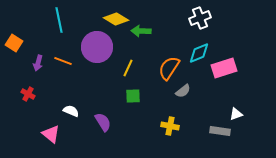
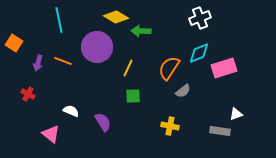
yellow diamond: moved 2 px up
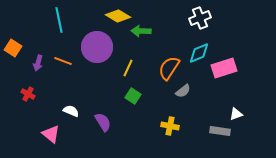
yellow diamond: moved 2 px right, 1 px up
orange square: moved 1 px left, 5 px down
green square: rotated 35 degrees clockwise
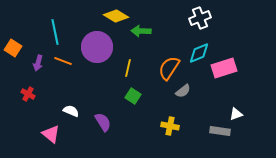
yellow diamond: moved 2 px left
cyan line: moved 4 px left, 12 px down
yellow line: rotated 12 degrees counterclockwise
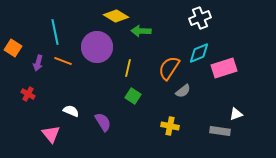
pink triangle: rotated 12 degrees clockwise
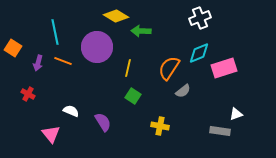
yellow cross: moved 10 px left
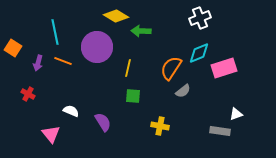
orange semicircle: moved 2 px right
green square: rotated 28 degrees counterclockwise
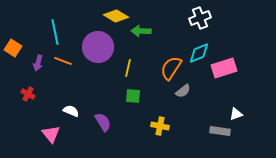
purple circle: moved 1 px right
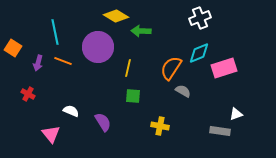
gray semicircle: rotated 112 degrees counterclockwise
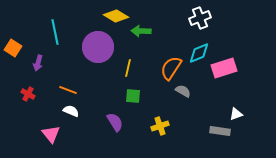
orange line: moved 5 px right, 29 px down
purple semicircle: moved 12 px right
yellow cross: rotated 30 degrees counterclockwise
